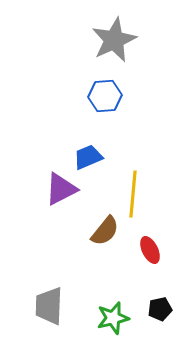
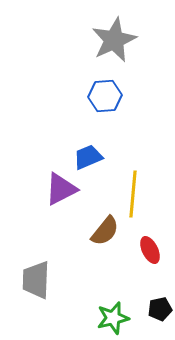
gray trapezoid: moved 13 px left, 26 px up
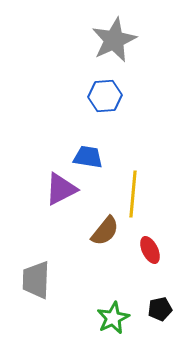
blue trapezoid: rotated 32 degrees clockwise
green star: rotated 12 degrees counterclockwise
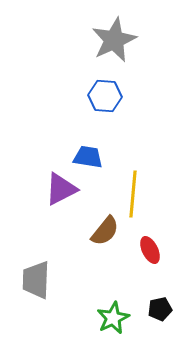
blue hexagon: rotated 8 degrees clockwise
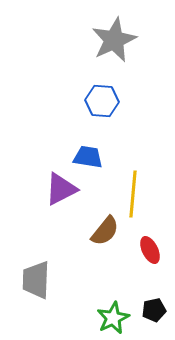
blue hexagon: moved 3 px left, 5 px down
black pentagon: moved 6 px left, 1 px down
